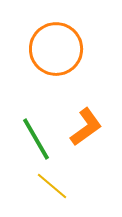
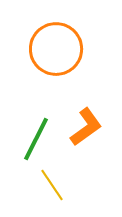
green line: rotated 57 degrees clockwise
yellow line: moved 1 px up; rotated 16 degrees clockwise
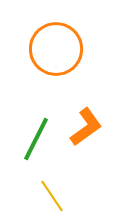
yellow line: moved 11 px down
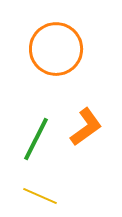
yellow line: moved 12 px left; rotated 32 degrees counterclockwise
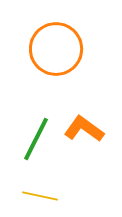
orange L-shape: moved 2 px left, 2 px down; rotated 108 degrees counterclockwise
yellow line: rotated 12 degrees counterclockwise
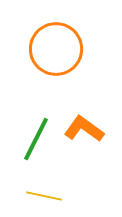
yellow line: moved 4 px right
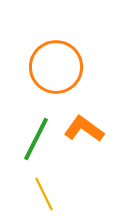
orange circle: moved 18 px down
yellow line: moved 2 px up; rotated 52 degrees clockwise
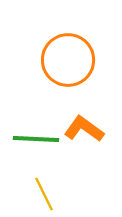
orange circle: moved 12 px right, 7 px up
green line: rotated 66 degrees clockwise
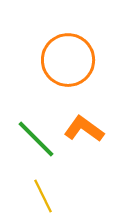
green line: rotated 42 degrees clockwise
yellow line: moved 1 px left, 2 px down
